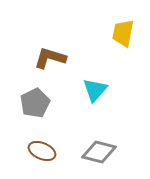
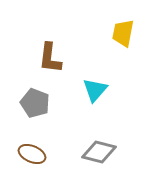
brown L-shape: rotated 100 degrees counterclockwise
gray pentagon: rotated 24 degrees counterclockwise
brown ellipse: moved 10 px left, 3 px down
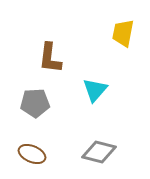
gray pentagon: rotated 24 degrees counterclockwise
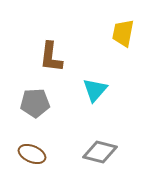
brown L-shape: moved 1 px right, 1 px up
gray diamond: moved 1 px right
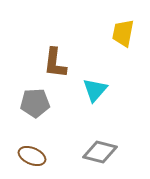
brown L-shape: moved 4 px right, 6 px down
brown ellipse: moved 2 px down
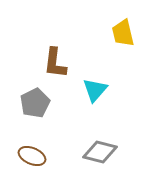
yellow trapezoid: rotated 24 degrees counterclockwise
gray pentagon: rotated 24 degrees counterclockwise
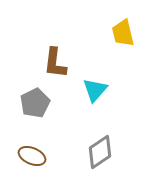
gray diamond: rotated 48 degrees counterclockwise
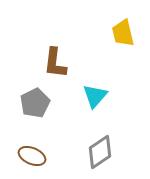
cyan triangle: moved 6 px down
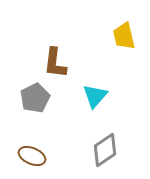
yellow trapezoid: moved 1 px right, 3 px down
gray pentagon: moved 5 px up
gray diamond: moved 5 px right, 2 px up
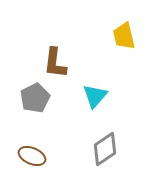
gray diamond: moved 1 px up
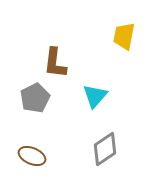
yellow trapezoid: rotated 24 degrees clockwise
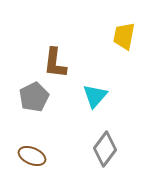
gray pentagon: moved 1 px left, 1 px up
gray diamond: rotated 20 degrees counterclockwise
